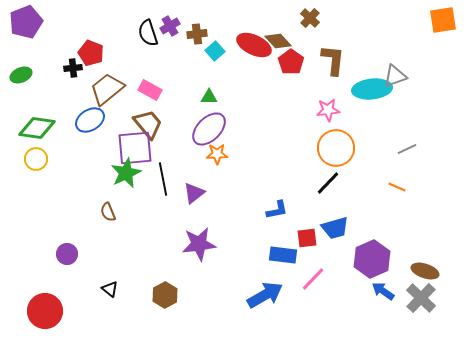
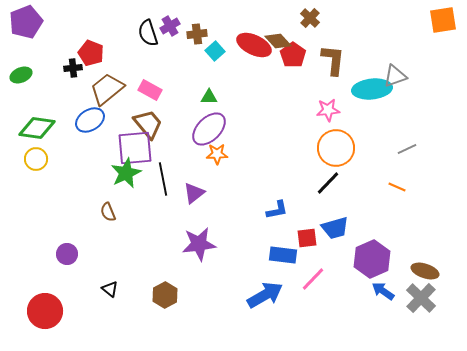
red pentagon at (291, 62): moved 2 px right, 7 px up
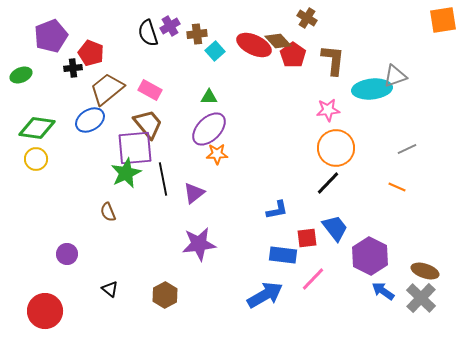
brown cross at (310, 18): moved 3 px left; rotated 12 degrees counterclockwise
purple pentagon at (26, 22): moved 25 px right, 14 px down
blue trapezoid at (335, 228): rotated 112 degrees counterclockwise
purple hexagon at (372, 259): moved 2 px left, 3 px up; rotated 9 degrees counterclockwise
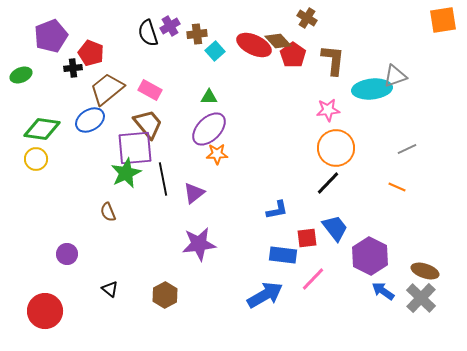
green diamond at (37, 128): moved 5 px right, 1 px down
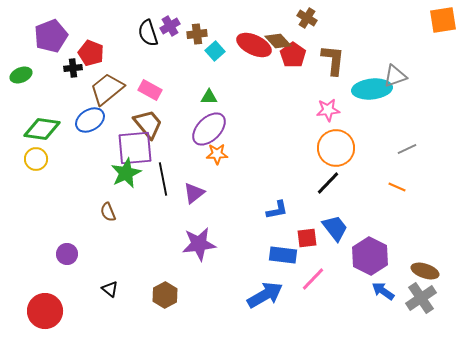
gray cross at (421, 298): rotated 12 degrees clockwise
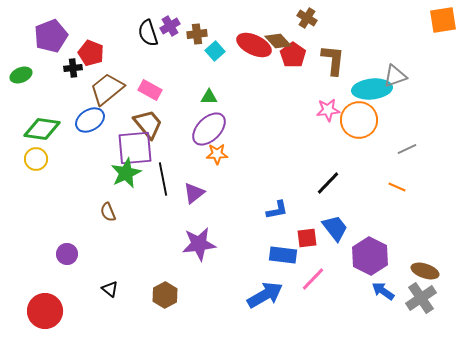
orange circle at (336, 148): moved 23 px right, 28 px up
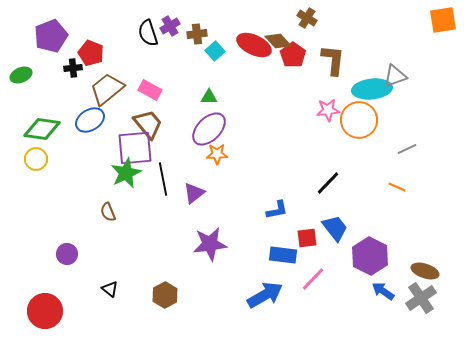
purple star at (199, 244): moved 11 px right
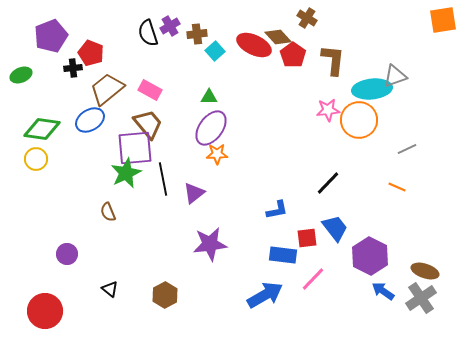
brown diamond at (278, 41): moved 4 px up
purple ellipse at (209, 129): moved 2 px right, 1 px up; rotated 9 degrees counterclockwise
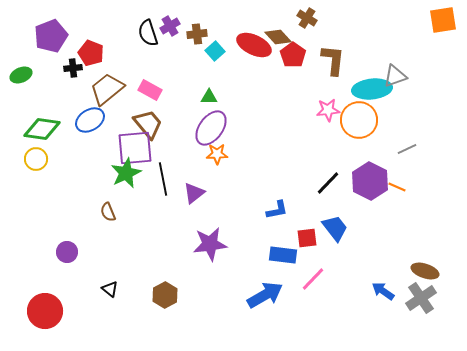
purple circle at (67, 254): moved 2 px up
purple hexagon at (370, 256): moved 75 px up
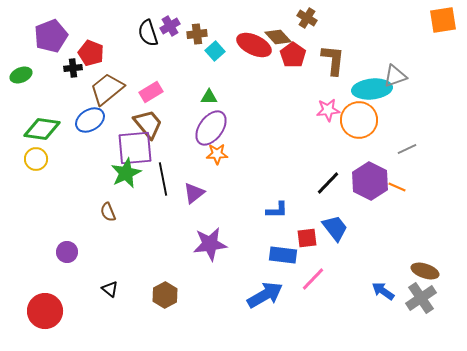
pink rectangle at (150, 90): moved 1 px right, 2 px down; rotated 60 degrees counterclockwise
blue L-shape at (277, 210): rotated 10 degrees clockwise
